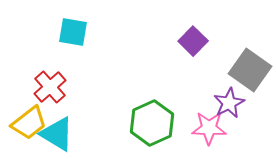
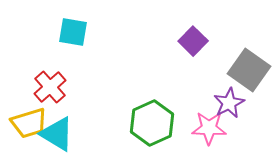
gray square: moved 1 px left
yellow trapezoid: rotated 21 degrees clockwise
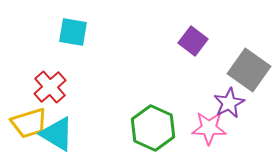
purple square: rotated 8 degrees counterclockwise
green hexagon: moved 1 px right, 5 px down; rotated 12 degrees counterclockwise
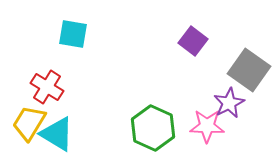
cyan square: moved 2 px down
red cross: moved 3 px left; rotated 16 degrees counterclockwise
yellow trapezoid: rotated 138 degrees clockwise
pink star: moved 2 px left, 2 px up
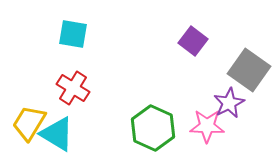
red cross: moved 26 px right, 1 px down
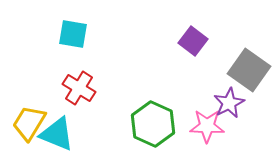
red cross: moved 6 px right
green hexagon: moved 4 px up
cyan triangle: rotated 9 degrees counterclockwise
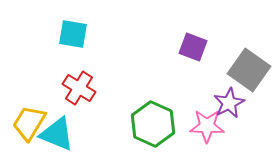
purple square: moved 6 px down; rotated 16 degrees counterclockwise
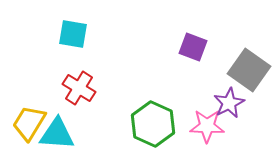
cyan triangle: rotated 18 degrees counterclockwise
